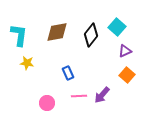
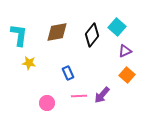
black diamond: moved 1 px right
yellow star: moved 2 px right
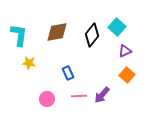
pink circle: moved 4 px up
